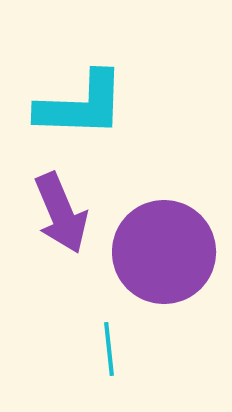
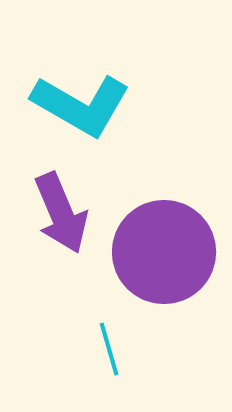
cyan L-shape: rotated 28 degrees clockwise
cyan line: rotated 10 degrees counterclockwise
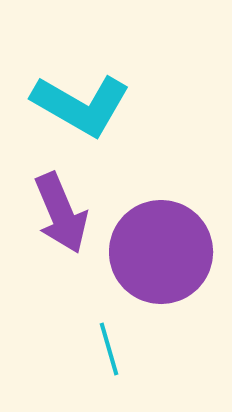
purple circle: moved 3 px left
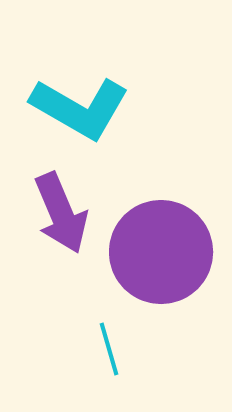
cyan L-shape: moved 1 px left, 3 px down
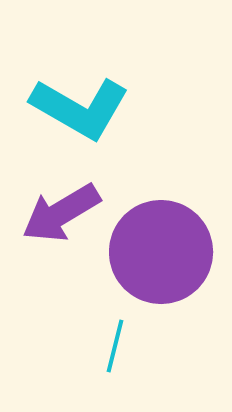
purple arrow: rotated 82 degrees clockwise
cyan line: moved 6 px right, 3 px up; rotated 30 degrees clockwise
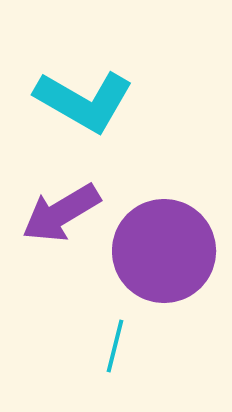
cyan L-shape: moved 4 px right, 7 px up
purple circle: moved 3 px right, 1 px up
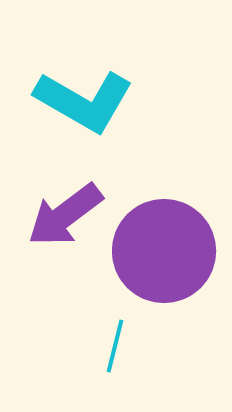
purple arrow: moved 4 px right, 2 px down; rotated 6 degrees counterclockwise
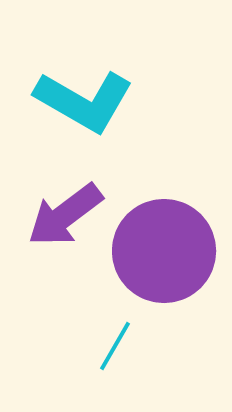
cyan line: rotated 16 degrees clockwise
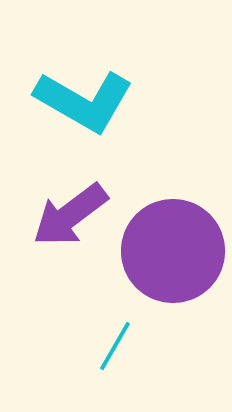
purple arrow: moved 5 px right
purple circle: moved 9 px right
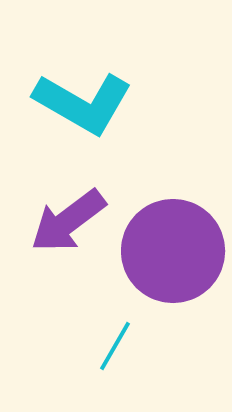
cyan L-shape: moved 1 px left, 2 px down
purple arrow: moved 2 px left, 6 px down
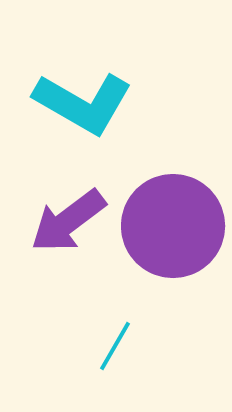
purple circle: moved 25 px up
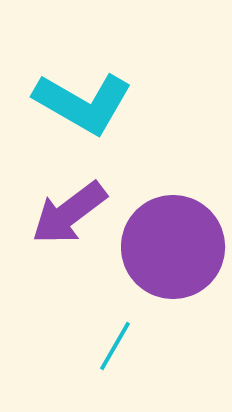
purple arrow: moved 1 px right, 8 px up
purple circle: moved 21 px down
